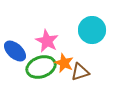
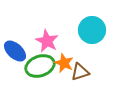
green ellipse: moved 1 px left, 1 px up
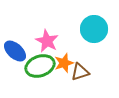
cyan circle: moved 2 px right, 1 px up
orange star: rotated 30 degrees clockwise
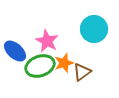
brown triangle: moved 2 px right; rotated 18 degrees counterclockwise
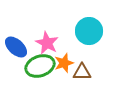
cyan circle: moved 5 px left, 2 px down
pink star: moved 2 px down
blue ellipse: moved 1 px right, 4 px up
brown triangle: rotated 36 degrees clockwise
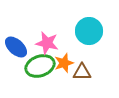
pink star: rotated 15 degrees counterclockwise
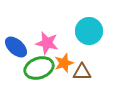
green ellipse: moved 1 px left, 2 px down
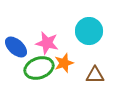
brown triangle: moved 13 px right, 3 px down
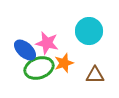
blue ellipse: moved 9 px right, 3 px down
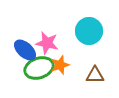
orange star: moved 4 px left, 2 px down
